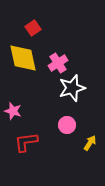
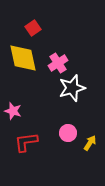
pink circle: moved 1 px right, 8 px down
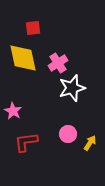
red square: rotated 28 degrees clockwise
pink star: rotated 12 degrees clockwise
pink circle: moved 1 px down
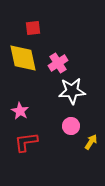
white star: moved 3 px down; rotated 12 degrees clockwise
pink star: moved 7 px right
pink circle: moved 3 px right, 8 px up
yellow arrow: moved 1 px right, 1 px up
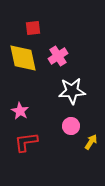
pink cross: moved 7 px up
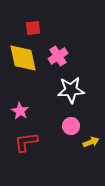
white star: moved 1 px left, 1 px up
yellow arrow: rotated 35 degrees clockwise
